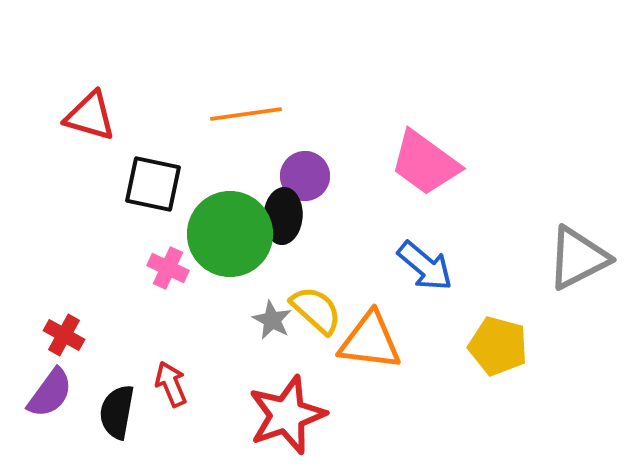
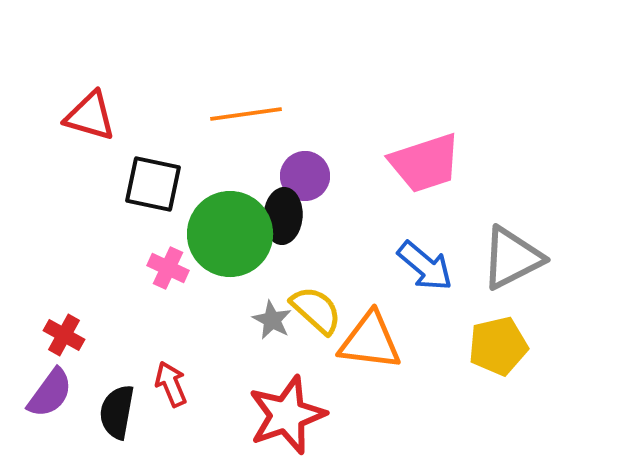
pink trapezoid: rotated 54 degrees counterclockwise
gray triangle: moved 66 px left
yellow pentagon: rotated 28 degrees counterclockwise
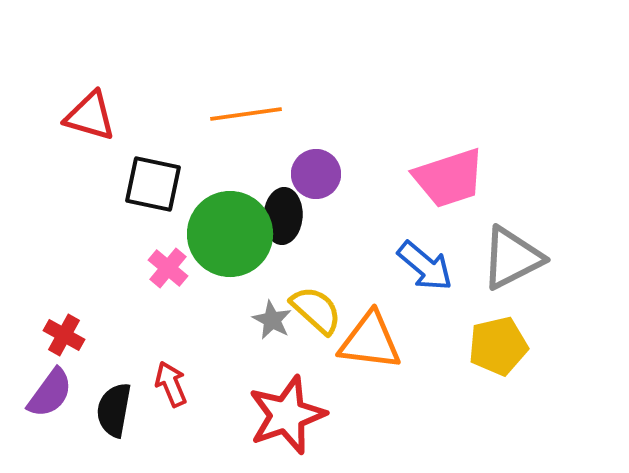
pink trapezoid: moved 24 px right, 15 px down
purple circle: moved 11 px right, 2 px up
pink cross: rotated 15 degrees clockwise
black semicircle: moved 3 px left, 2 px up
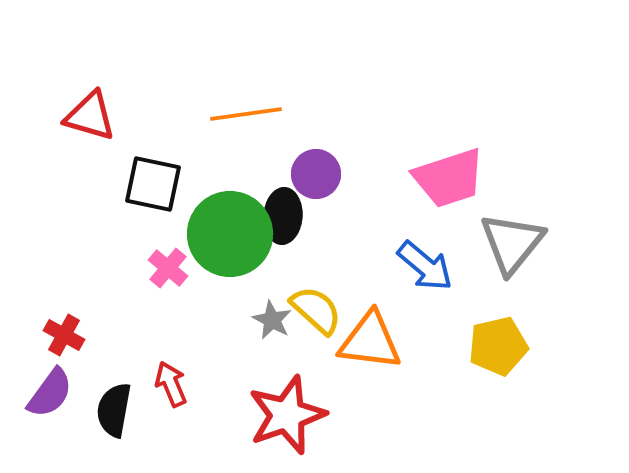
gray triangle: moved 15 px up; rotated 24 degrees counterclockwise
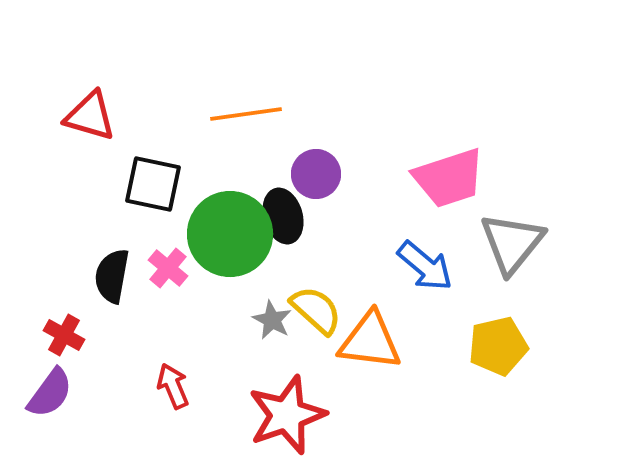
black ellipse: rotated 20 degrees counterclockwise
red arrow: moved 2 px right, 2 px down
black semicircle: moved 2 px left, 134 px up
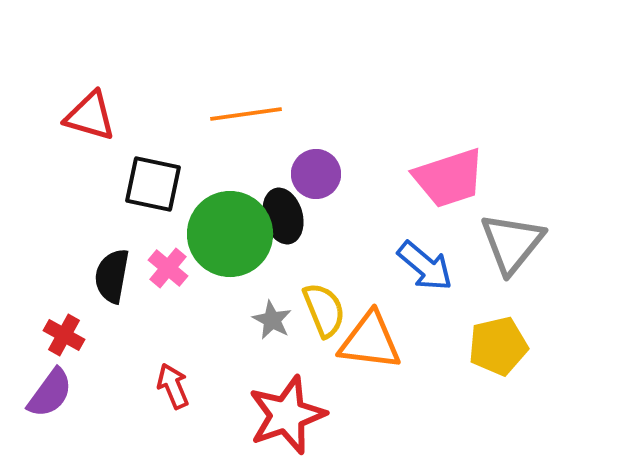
yellow semicircle: moved 8 px right; rotated 26 degrees clockwise
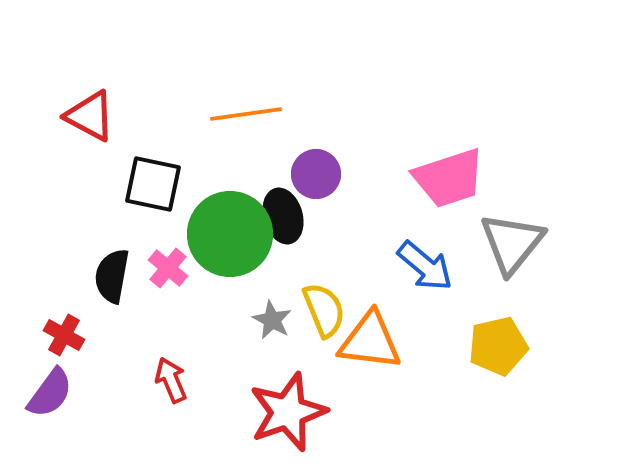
red triangle: rotated 12 degrees clockwise
red arrow: moved 2 px left, 6 px up
red star: moved 1 px right, 3 px up
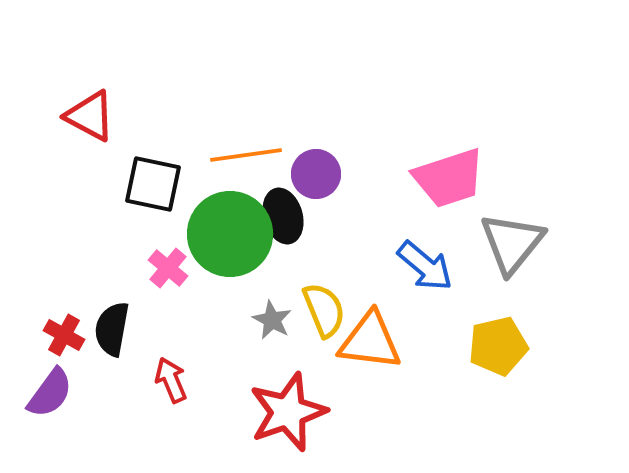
orange line: moved 41 px down
black semicircle: moved 53 px down
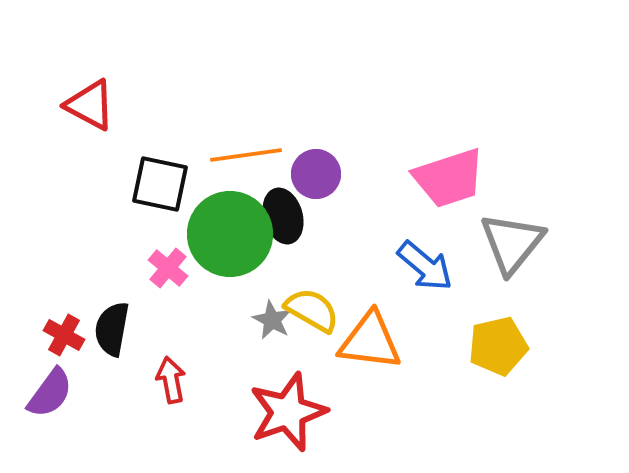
red triangle: moved 11 px up
black square: moved 7 px right
yellow semicircle: moved 12 px left; rotated 38 degrees counterclockwise
red arrow: rotated 12 degrees clockwise
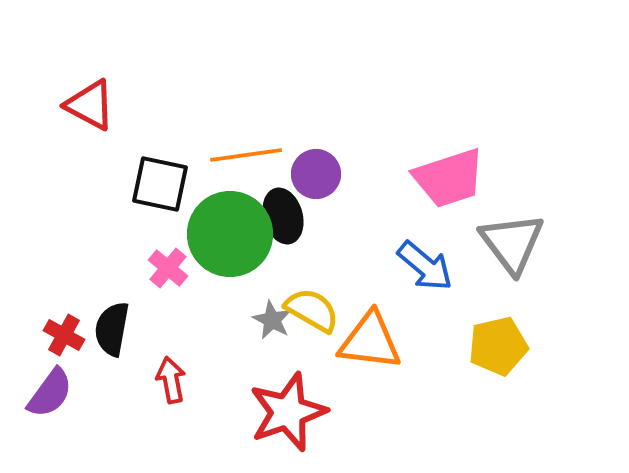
gray triangle: rotated 16 degrees counterclockwise
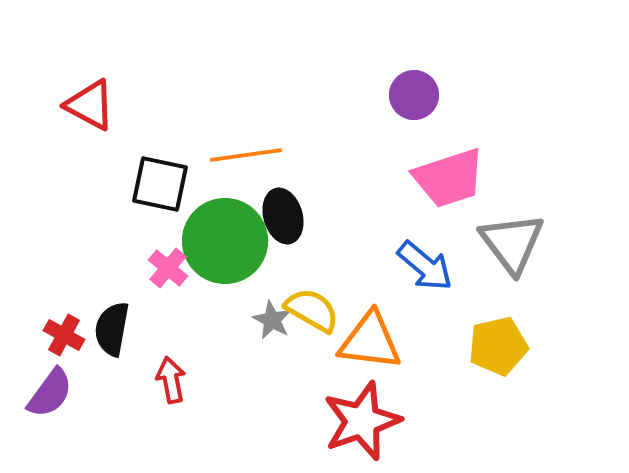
purple circle: moved 98 px right, 79 px up
green circle: moved 5 px left, 7 px down
red star: moved 74 px right, 9 px down
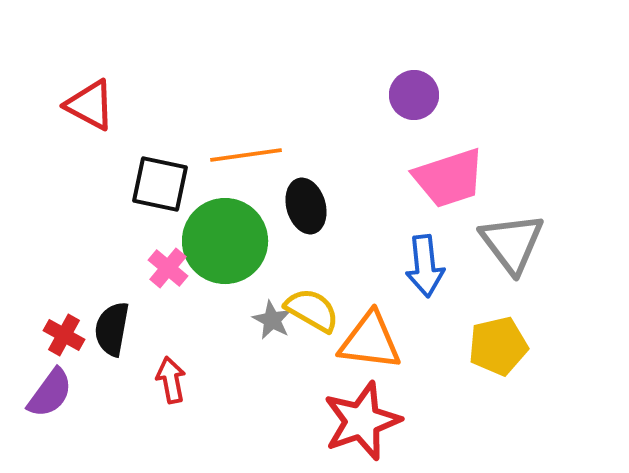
black ellipse: moved 23 px right, 10 px up
blue arrow: rotated 44 degrees clockwise
